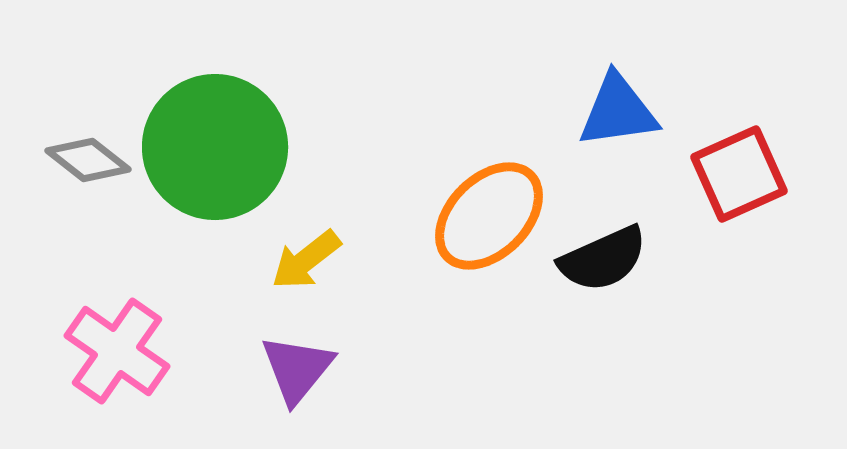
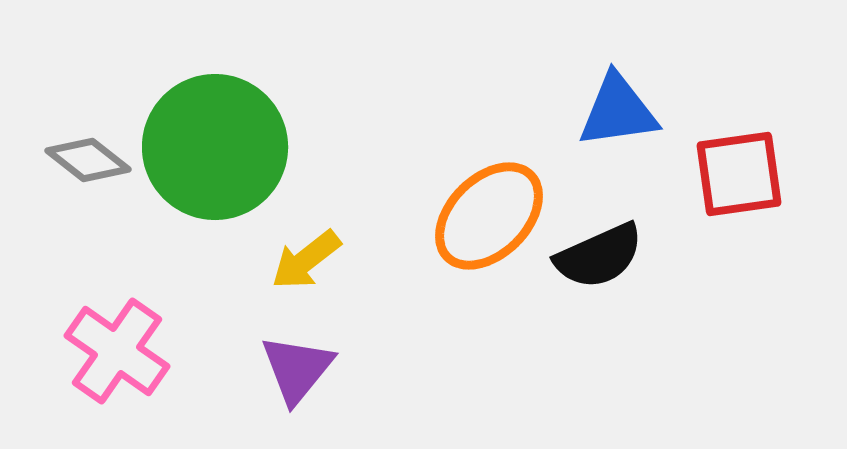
red square: rotated 16 degrees clockwise
black semicircle: moved 4 px left, 3 px up
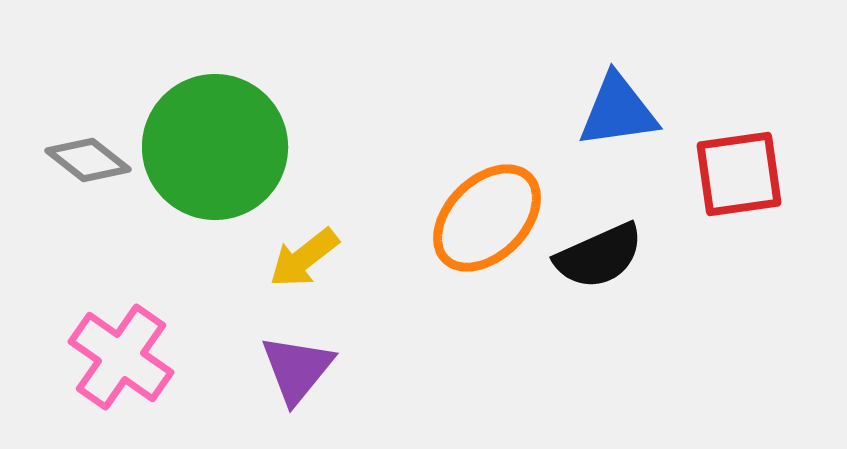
orange ellipse: moved 2 px left, 2 px down
yellow arrow: moved 2 px left, 2 px up
pink cross: moved 4 px right, 6 px down
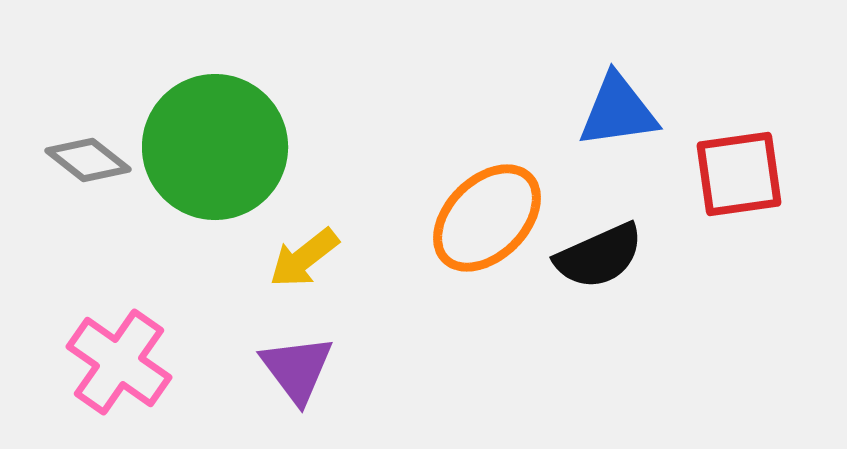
pink cross: moved 2 px left, 5 px down
purple triangle: rotated 16 degrees counterclockwise
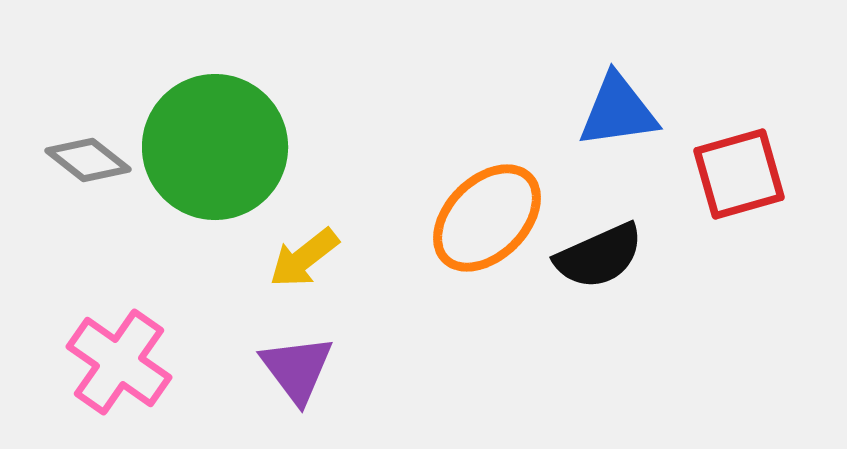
red square: rotated 8 degrees counterclockwise
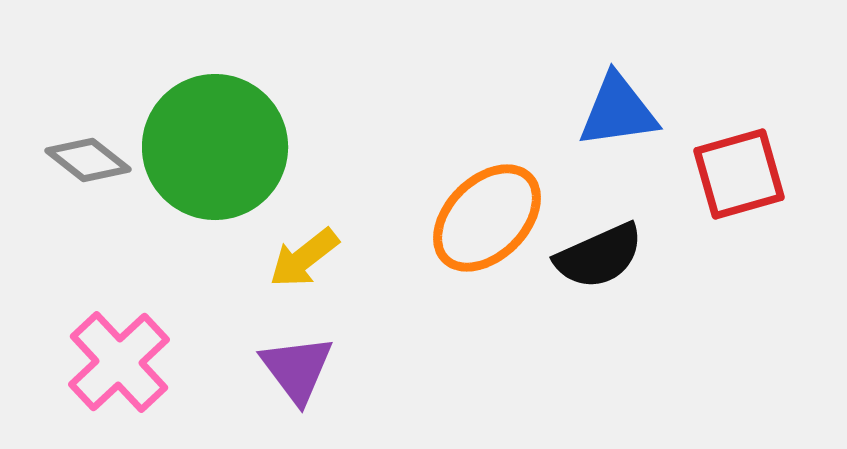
pink cross: rotated 12 degrees clockwise
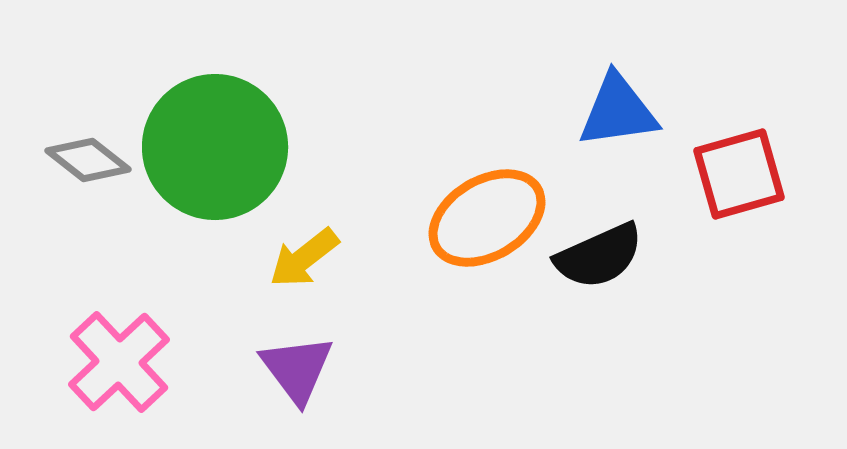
orange ellipse: rotated 14 degrees clockwise
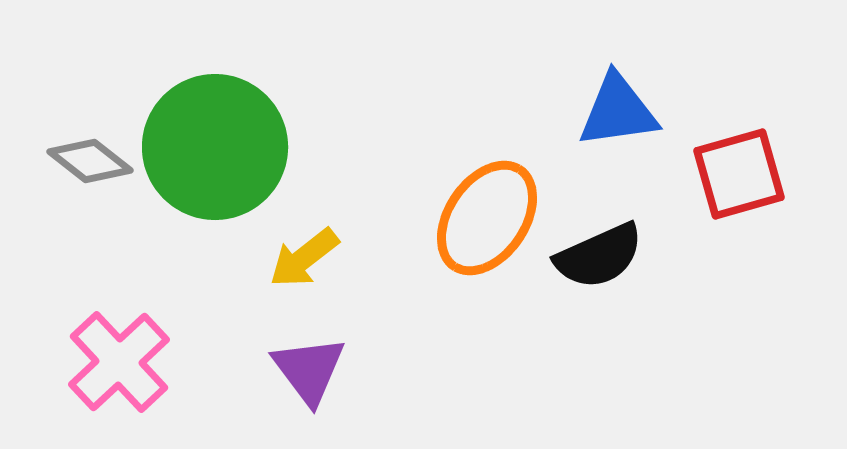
gray diamond: moved 2 px right, 1 px down
orange ellipse: rotated 25 degrees counterclockwise
purple triangle: moved 12 px right, 1 px down
